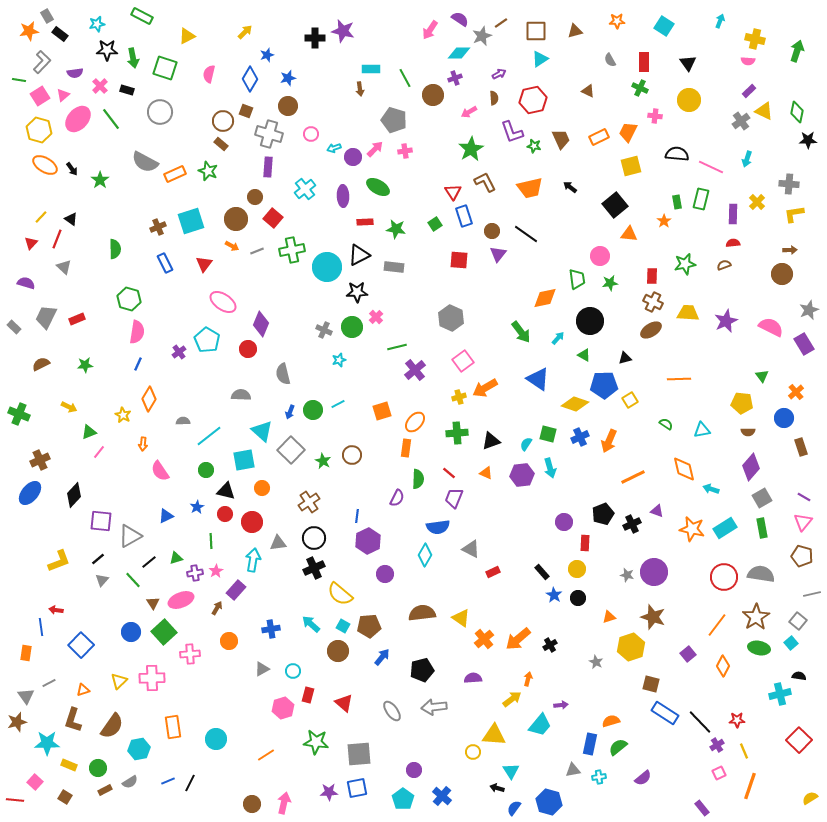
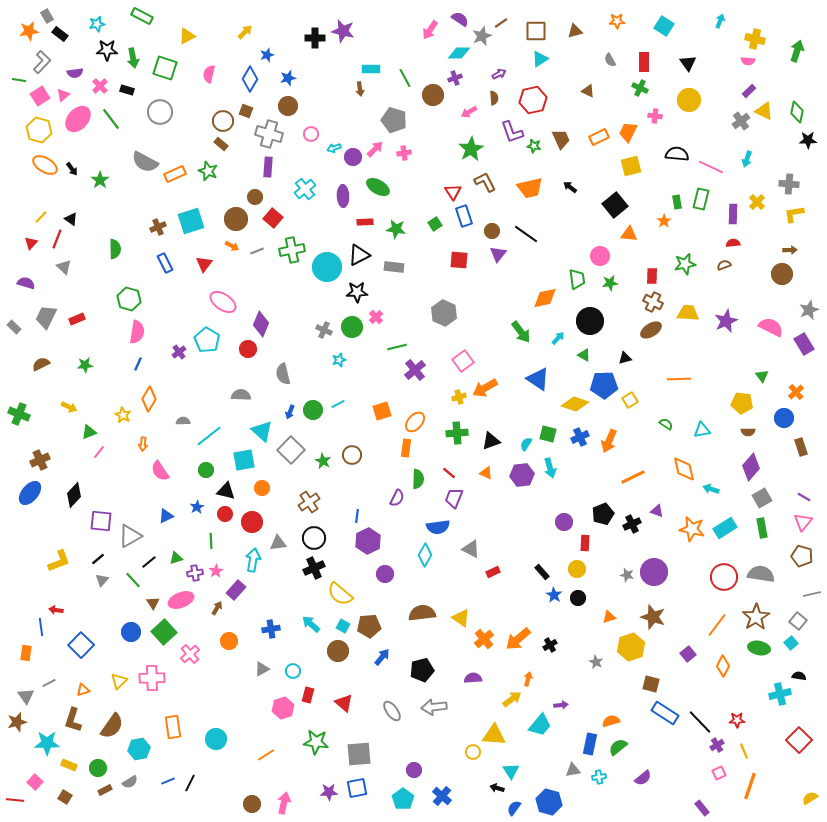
pink cross at (405, 151): moved 1 px left, 2 px down
gray hexagon at (451, 318): moved 7 px left, 5 px up
pink cross at (190, 654): rotated 36 degrees counterclockwise
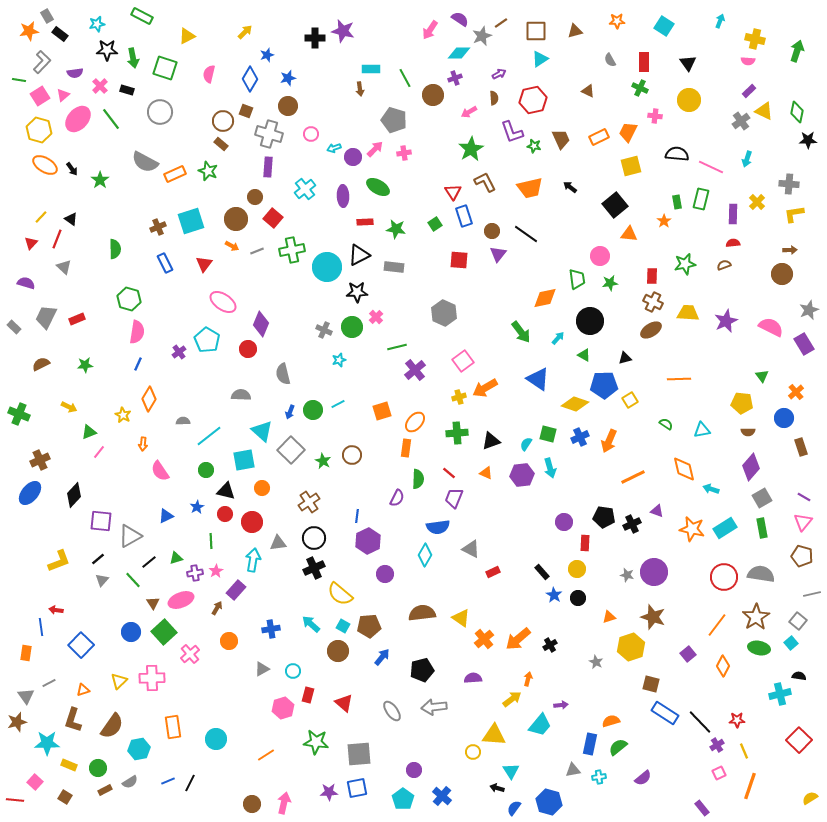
black pentagon at (603, 514): moved 1 px right, 3 px down; rotated 30 degrees clockwise
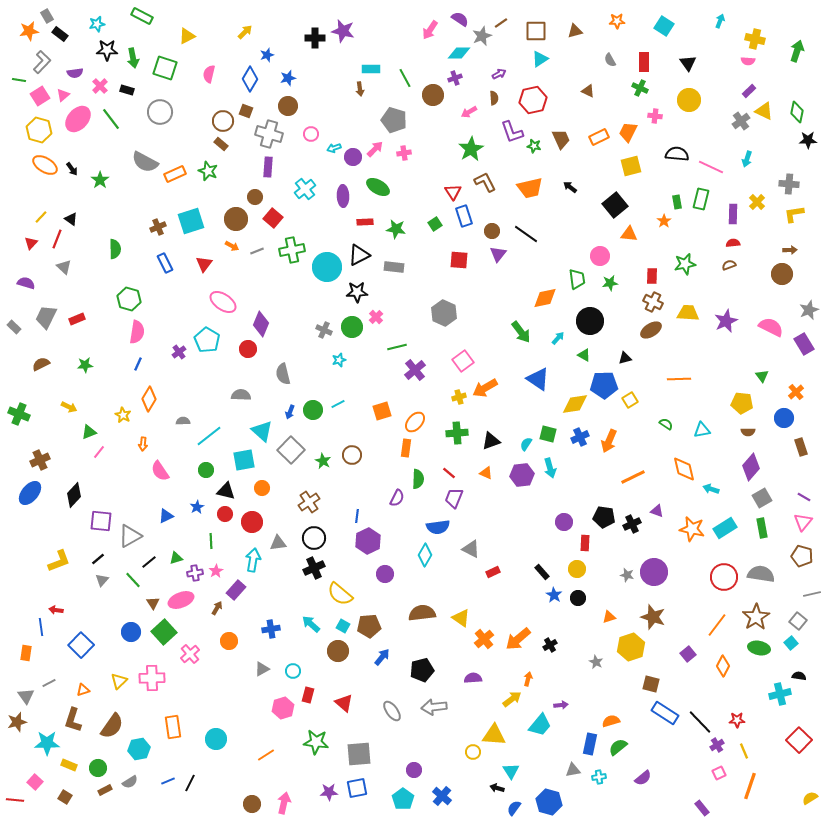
brown semicircle at (724, 265): moved 5 px right
yellow diamond at (575, 404): rotated 28 degrees counterclockwise
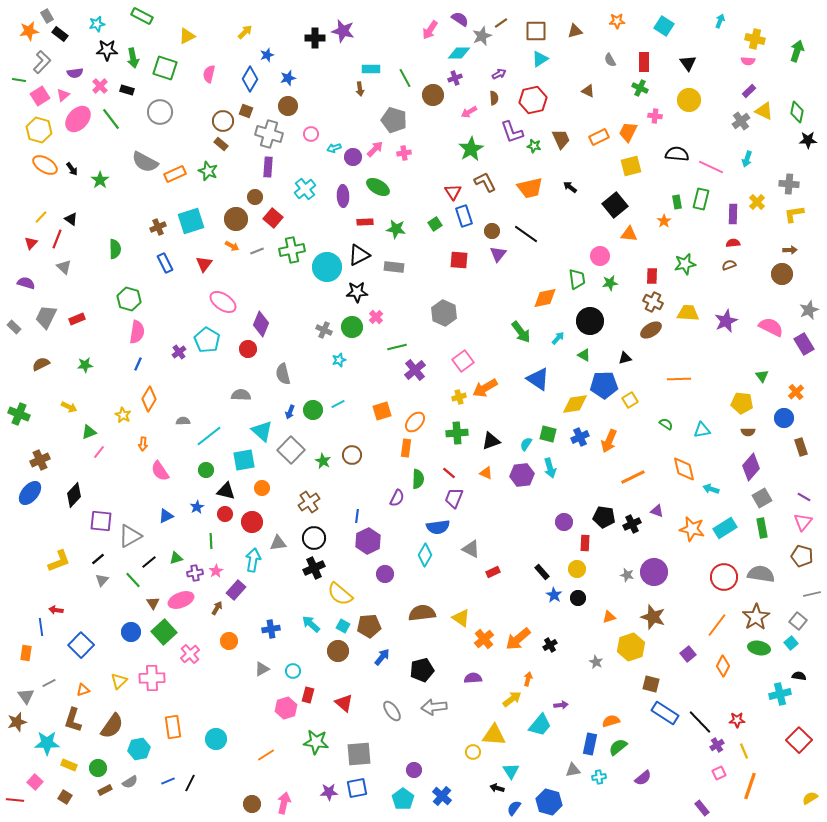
pink hexagon at (283, 708): moved 3 px right
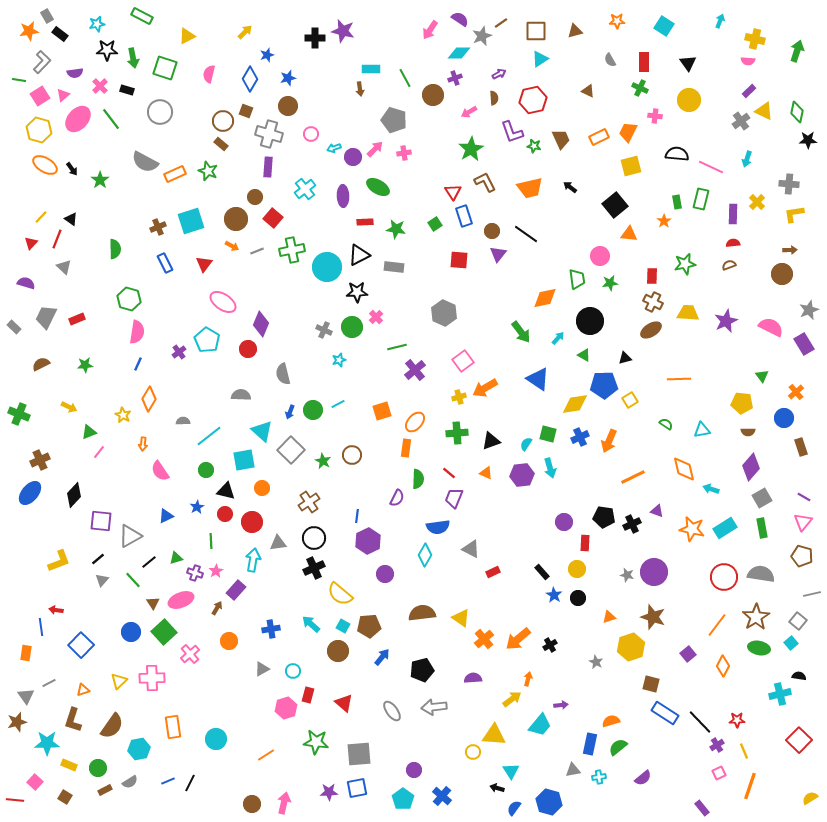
purple cross at (195, 573): rotated 28 degrees clockwise
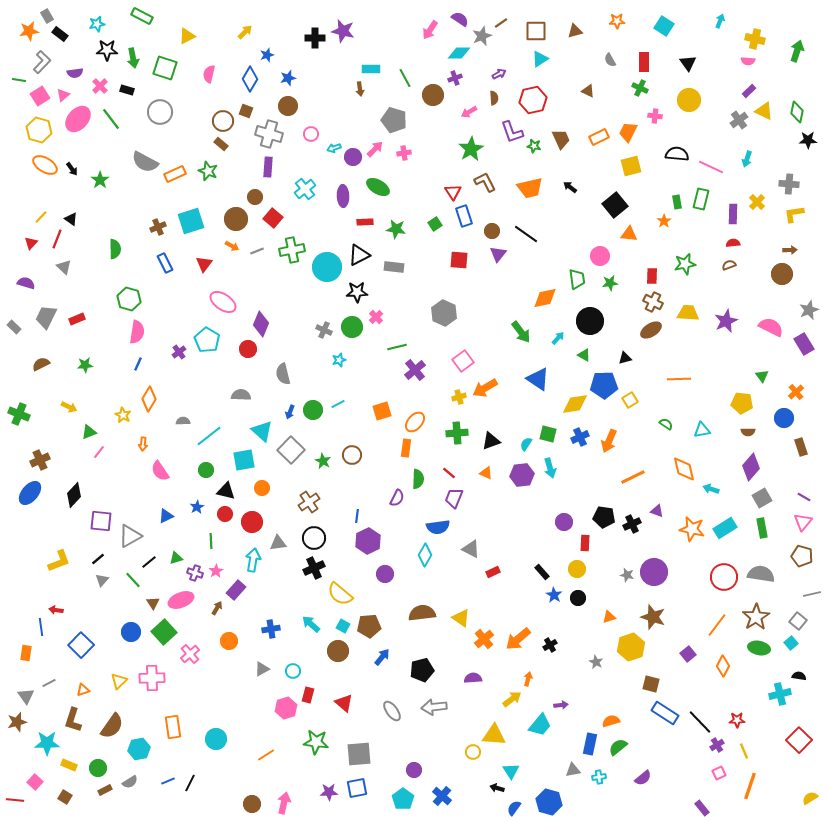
gray cross at (741, 121): moved 2 px left, 1 px up
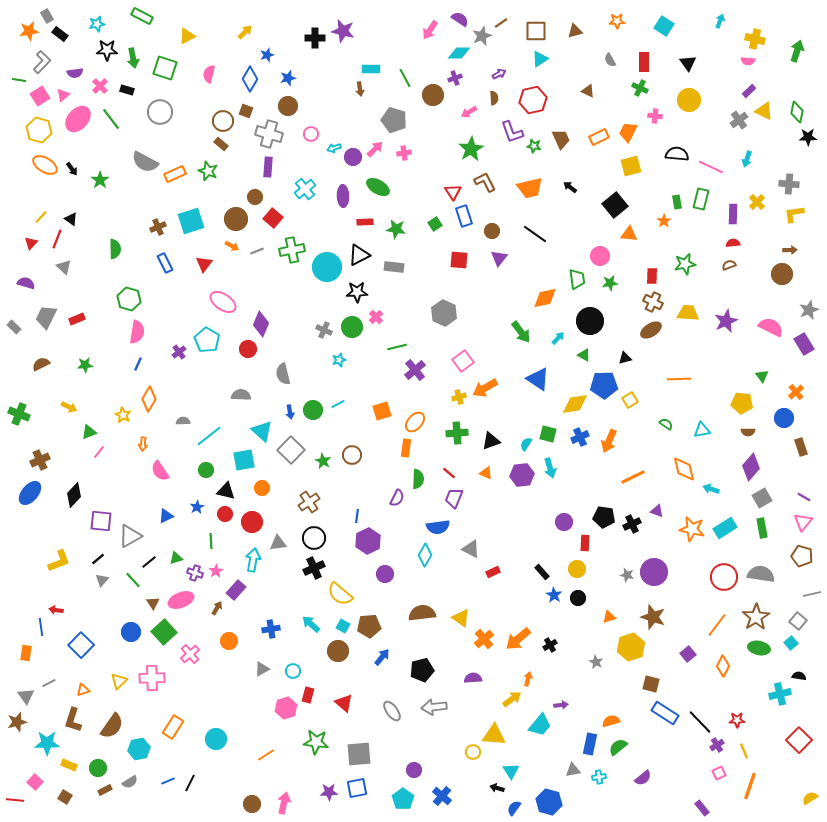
black star at (808, 140): moved 3 px up
black line at (526, 234): moved 9 px right
purple triangle at (498, 254): moved 1 px right, 4 px down
blue arrow at (290, 412): rotated 32 degrees counterclockwise
orange rectangle at (173, 727): rotated 40 degrees clockwise
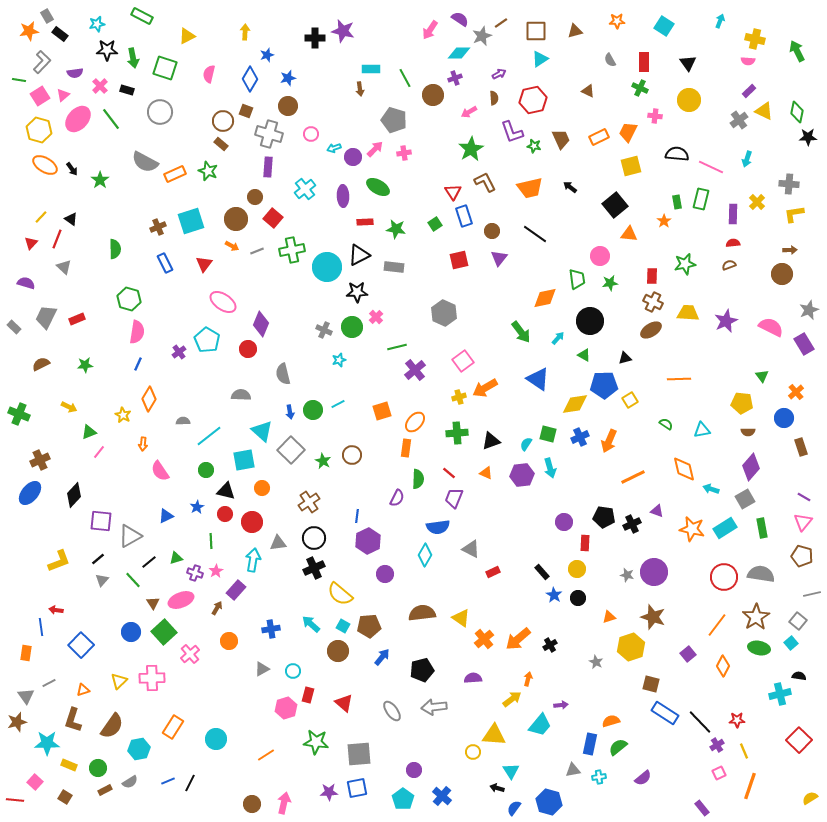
yellow arrow at (245, 32): rotated 42 degrees counterclockwise
green arrow at (797, 51): rotated 45 degrees counterclockwise
red square at (459, 260): rotated 18 degrees counterclockwise
gray square at (762, 498): moved 17 px left, 1 px down
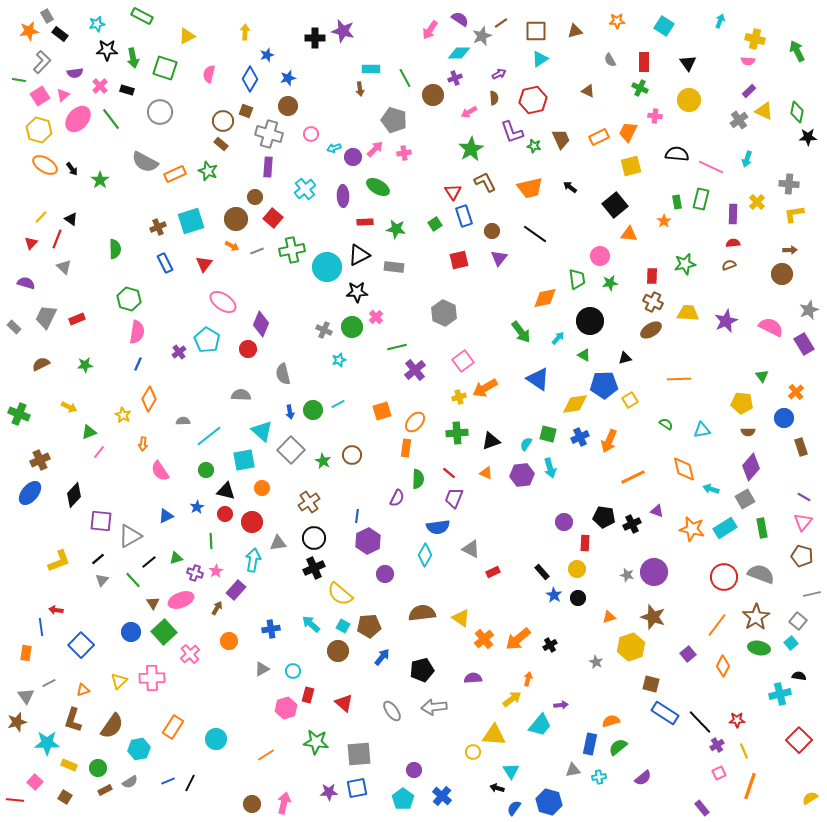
gray semicircle at (761, 574): rotated 12 degrees clockwise
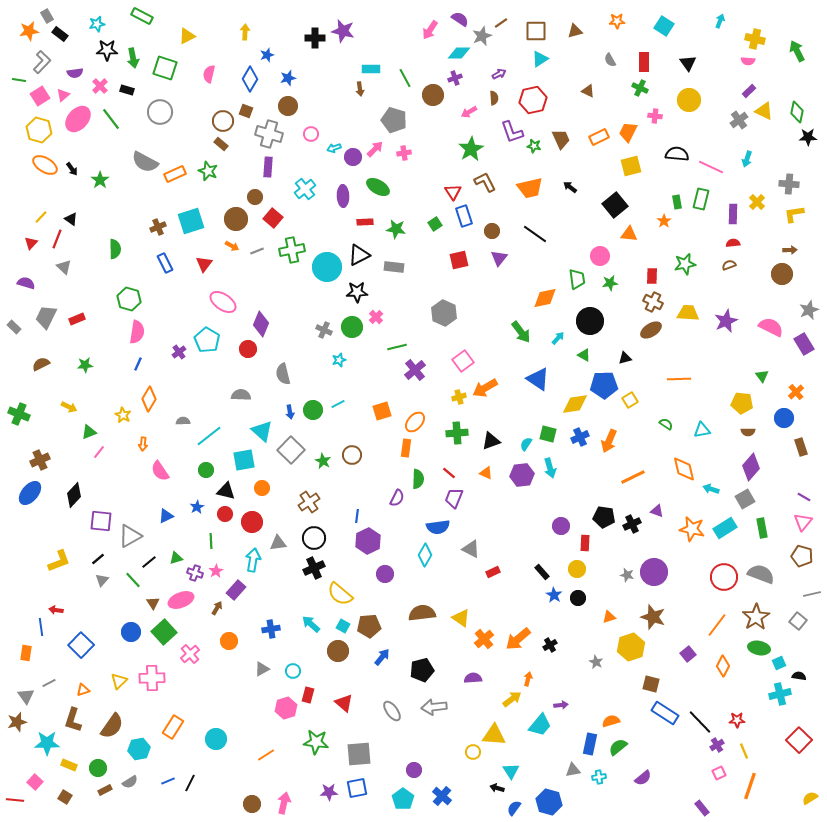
purple circle at (564, 522): moved 3 px left, 4 px down
cyan square at (791, 643): moved 12 px left, 20 px down; rotated 16 degrees clockwise
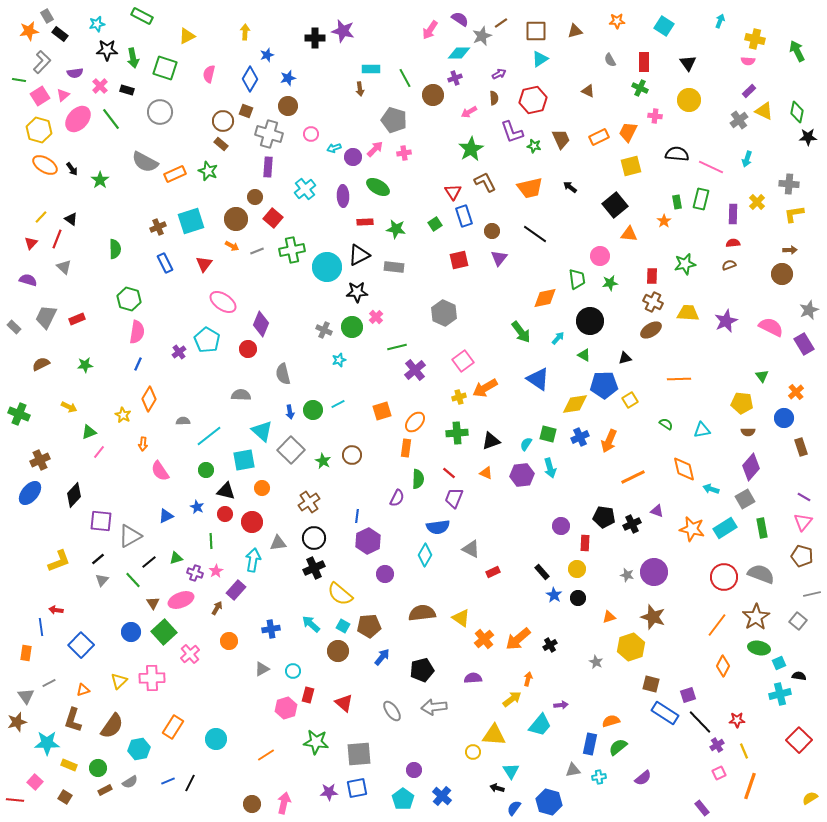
purple semicircle at (26, 283): moved 2 px right, 3 px up
blue star at (197, 507): rotated 16 degrees counterclockwise
purple square at (688, 654): moved 41 px down; rotated 21 degrees clockwise
